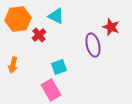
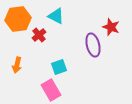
orange arrow: moved 4 px right
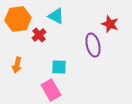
red star: moved 1 px left, 3 px up
cyan square: rotated 21 degrees clockwise
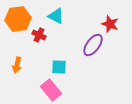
red cross: rotated 24 degrees counterclockwise
purple ellipse: rotated 50 degrees clockwise
pink rectangle: rotated 10 degrees counterclockwise
